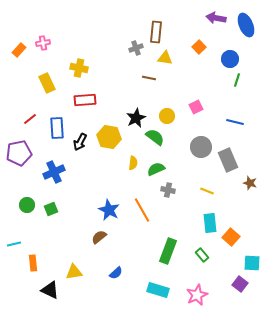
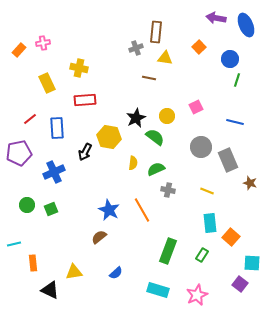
black arrow at (80, 142): moved 5 px right, 10 px down
green rectangle at (202, 255): rotated 72 degrees clockwise
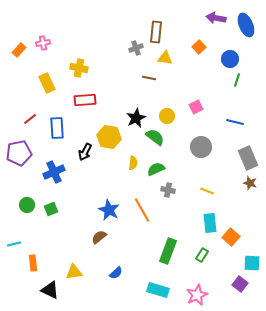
gray rectangle at (228, 160): moved 20 px right, 2 px up
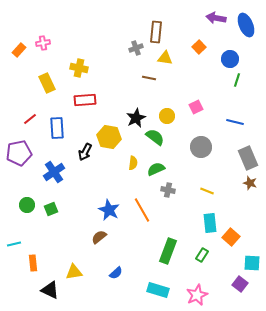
blue cross at (54, 172): rotated 10 degrees counterclockwise
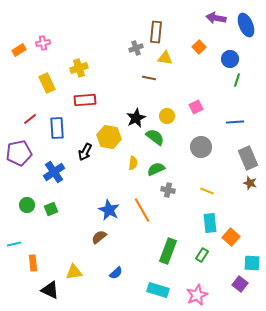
orange rectangle at (19, 50): rotated 16 degrees clockwise
yellow cross at (79, 68): rotated 30 degrees counterclockwise
blue line at (235, 122): rotated 18 degrees counterclockwise
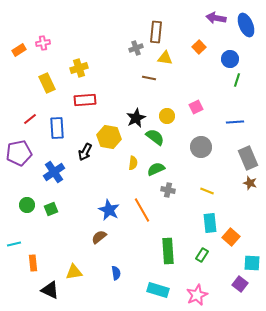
green rectangle at (168, 251): rotated 25 degrees counterclockwise
blue semicircle at (116, 273): rotated 56 degrees counterclockwise
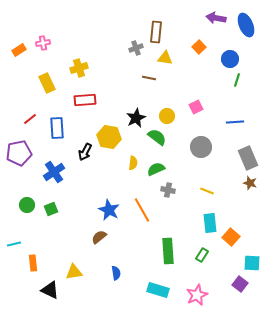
green semicircle at (155, 137): moved 2 px right
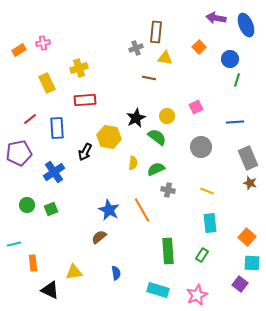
orange square at (231, 237): moved 16 px right
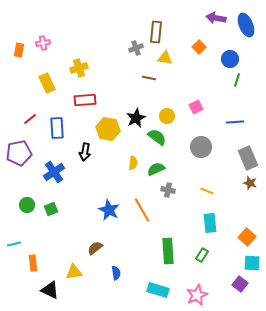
orange rectangle at (19, 50): rotated 48 degrees counterclockwise
yellow hexagon at (109, 137): moved 1 px left, 8 px up
black arrow at (85, 152): rotated 18 degrees counterclockwise
brown semicircle at (99, 237): moved 4 px left, 11 px down
